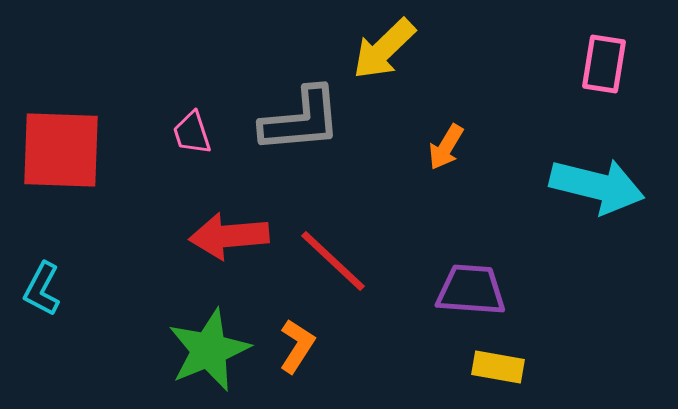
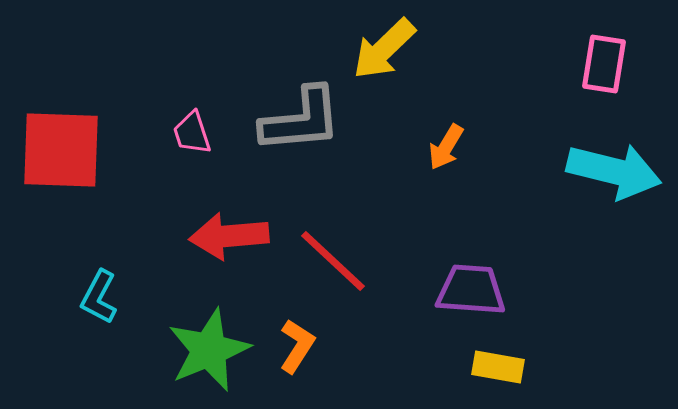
cyan arrow: moved 17 px right, 15 px up
cyan L-shape: moved 57 px right, 8 px down
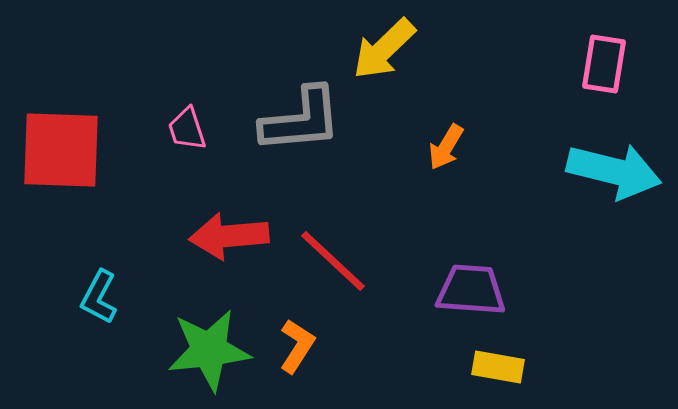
pink trapezoid: moved 5 px left, 4 px up
green star: rotated 16 degrees clockwise
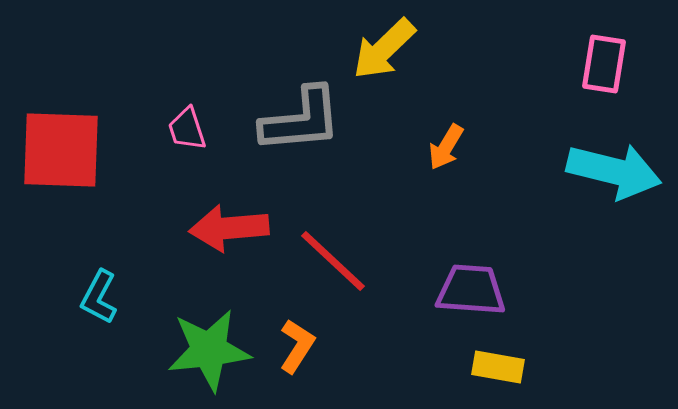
red arrow: moved 8 px up
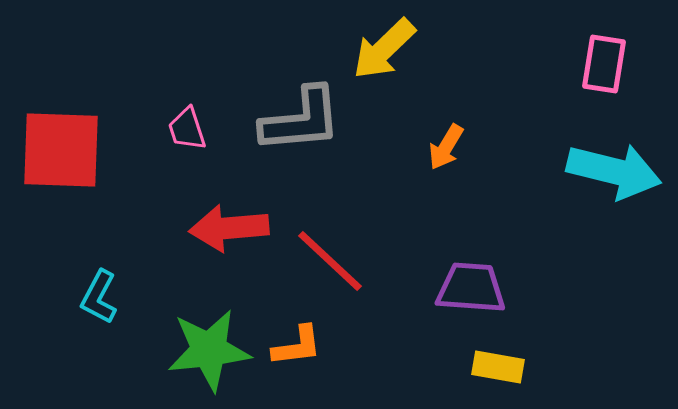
red line: moved 3 px left
purple trapezoid: moved 2 px up
orange L-shape: rotated 50 degrees clockwise
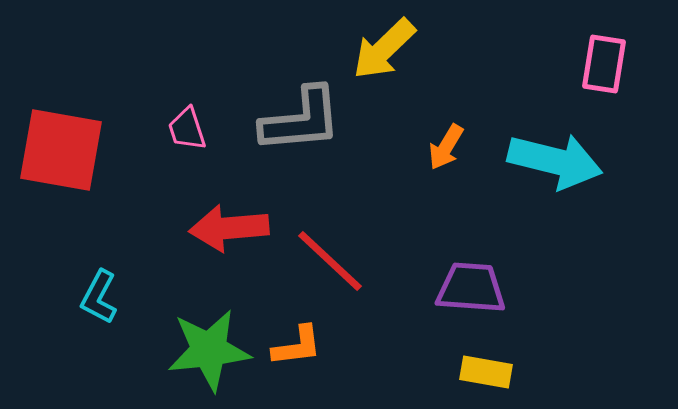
red square: rotated 8 degrees clockwise
cyan arrow: moved 59 px left, 10 px up
yellow rectangle: moved 12 px left, 5 px down
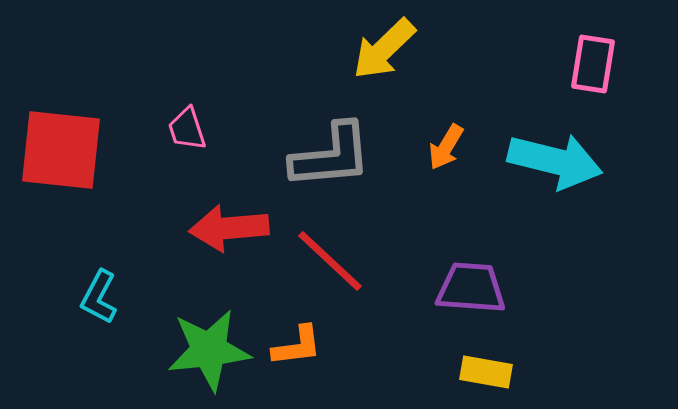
pink rectangle: moved 11 px left
gray L-shape: moved 30 px right, 36 px down
red square: rotated 4 degrees counterclockwise
